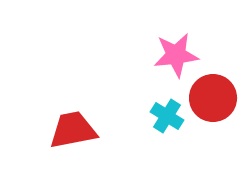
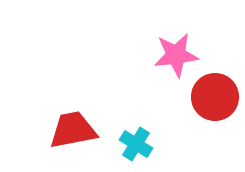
red circle: moved 2 px right, 1 px up
cyan cross: moved 31 px left, 28 px down
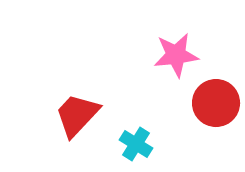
red circle: moved 1 px right, 6 px down
red trapezoid: moved 4 px right, 15 px up; rotated 36 degrees counterclockwise
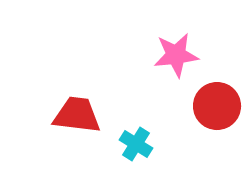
red circle: moved 1 px right, 3 px down
red trapezoid: rotated 54 degrees clockwise
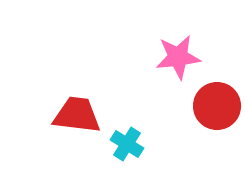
pink star: moved 2 px right, 2 px down
cyan cross: moved 9 px left
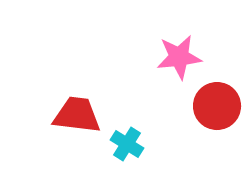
pink star: moved 1 px right
